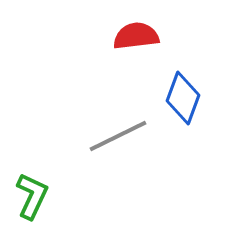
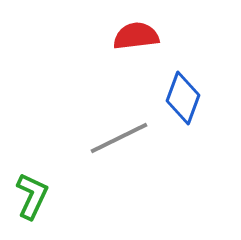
gray line: moved 1 px right, 2 px down
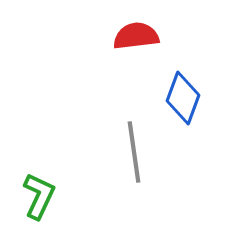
gray line: moved 15 px right, 14 px down; rotated 72 degrees counterclockwise
green L-shape: moved 7 px right
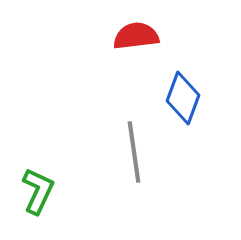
green L-shape: moved 1 px left, 5 px up
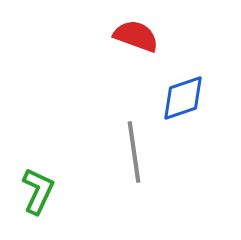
red semicircle: rotated 27 degrees clockwise
blue diamond: rotated 51 degrees clockwise
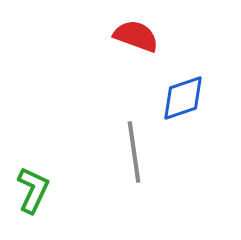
green L-shape: moved 5 px left, 1 px up
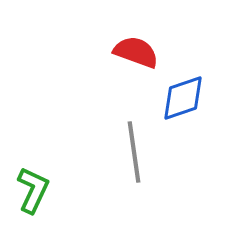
red semicircle: moved 16 px down
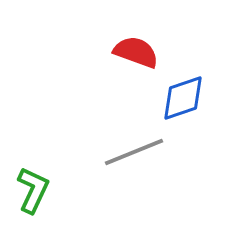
gray line: rotated 76 degrees clockwise
